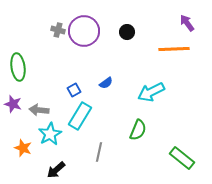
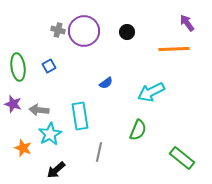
blue square: moved 25 px left, 24 px up
cyan rectangle: rotated 40 degrees counterclockwise
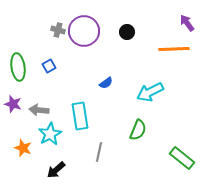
cyan arrow: moved 1 px left
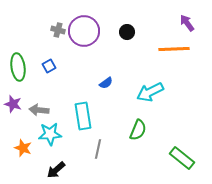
cyan rectangle: moved 3 px right
cyan star: rotated 25 degrees clockwise
gray line: moved 1 px left, 3 px up
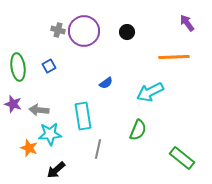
orange line: moved 8 px down
orange star: moved 6 px right
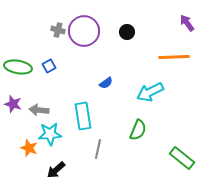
green ellipse: rotated 72 degrees counterclockwise
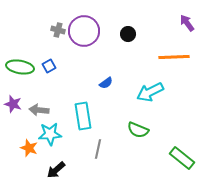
black circle: moved 1 px right, 2 px down
green ellipse: moved 2 px right
green semicircle: rotated 90 degrees clockwise
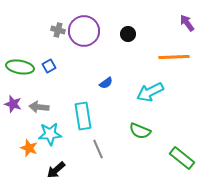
gray arrow: moved 3 px up
green semicircle: moved 2 px right, 1 px down
gray line: rotated 36 degrees counterclockwise
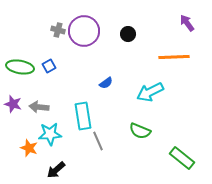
gray line: moved 8 px up
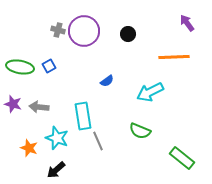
blue semicircle: moved 1 px right, 2 px up
cyan star: moved 7 px right, 4 px down; rotated 25 degrees clockwise
